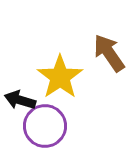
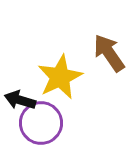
yellow star: rotated 9 degrees clockwise
purple circle: moved 4 px left, 3 px up
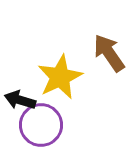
purple circle: moved 2 px down
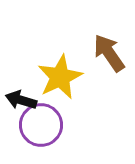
black arrow: moved 1 px right
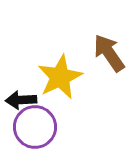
black arrow: rotated 20 degrees counterclockwise
purple circle: moved 6 px left, 2 px down
